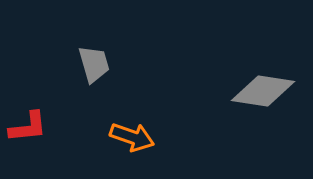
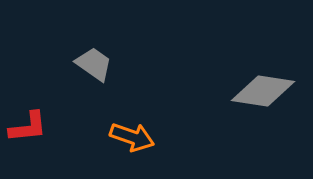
gray trapezoid: rotated 39 degrees counterclockwise
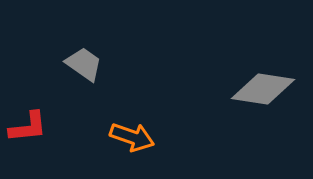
gray trapezoid: moved 10 px left
gray diamond: moved 2 px up
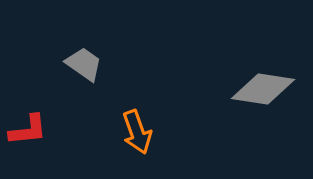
red L-shape: moved 3 px down
orange arrow: moved 5 px right, 5 px up; rotated 51 degrees clockwise
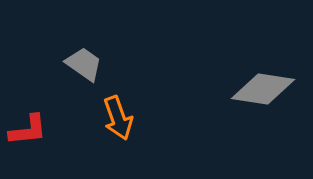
orange arrow: moved 19 px left, 14 px up
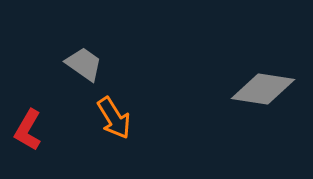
orange arrow: moved 4 px left; rotated 12 degrees counterclockwise
red L-shape: rotated 126 degrees clockwise
